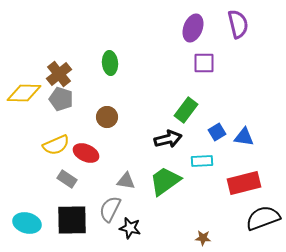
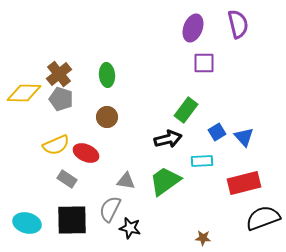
green ellipse: moved 3 px left, 12 px down
blue triangle: rotated 40 degrees clockwise
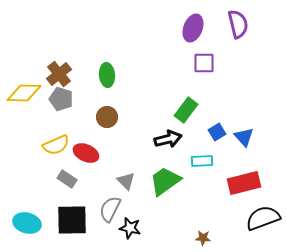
gray triangle: rotated 36 degrees clockwise
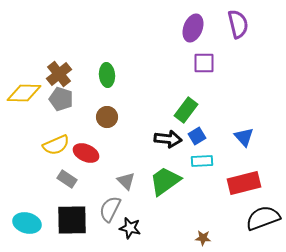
blue square: moved 20 px left, 4 px down
black arrow: rotated 20 degrees clockwise
